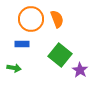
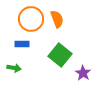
purple star: moved 3 px right, 3 px down
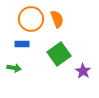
green square: moved 1 px left, 1 px up; rotated 15 degrees clockwise
purple star: moved 2 px up
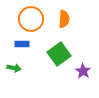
orange semicircle: moved 7 px right; rotated 24 degrees clockwise
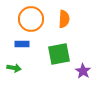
green square: rotated 25 degrees clockwise
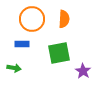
orange circle: moved 1 px right
green square: moved 1 px up
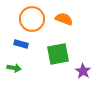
orange semicircle: rotated 72 degrees counterclockwise
blue rectangle: moved 1 px left; rotated 16 degrees clockwise
green square: moved 1 px left, 1 px down
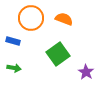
orange circle: moved 1 px left, 1 px up
blue rectangle: moved 8 px left, 3 px up
green square: rotated 25 degrees counterclockwise
purple star: moved 3 px right, 1 px down
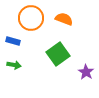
green arrow: moved 3 px up
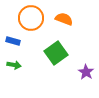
green square: moved 2 px left, 1 px up
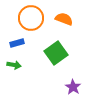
blue rectangle: moved 4 px right, 2 px down; rotated 32 degrees counterclockwise
purple star: moved 13 px left, 15 px down
